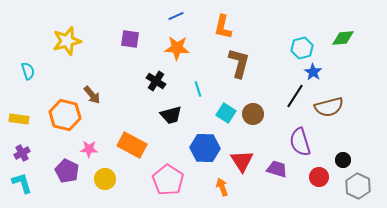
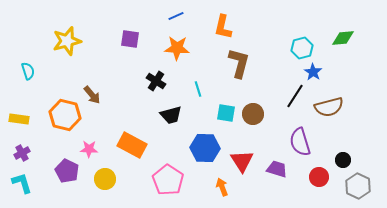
cyan square: rotated 24 degrees counterclockwise
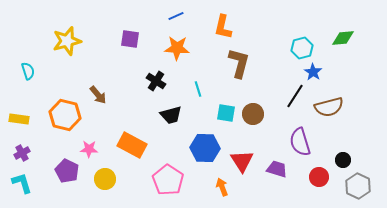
brown arrow: moved 6 px right
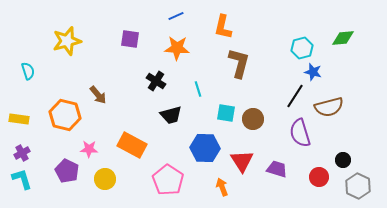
blue star: rotated 18 degrees counterclockwise
brown circle: moved 5 px down
purple semicircle: moved 9 px up
cyan L-shape: moved 4 px up
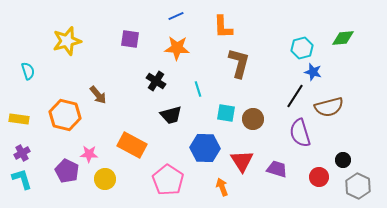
orange L-shape: rotated 15 degrees counterclockwise
pink star: moved 5 px down
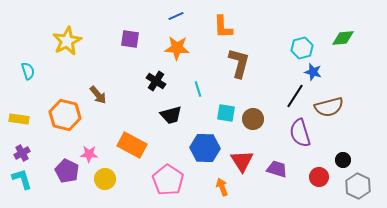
yellow star: rotated 12 degrees counterclockwise
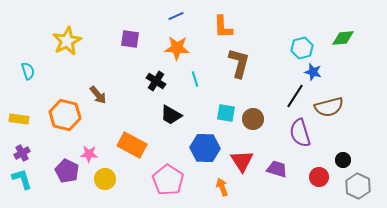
cyan line: moved 3 px left, 10 px up
black trapezoid: rotated 45 degrees clockwise
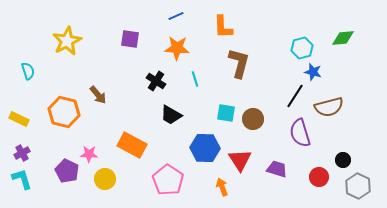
orange hexagon: moved 1 px left, 3 px up
yellow rectangle: rotated 18 degrees clockwise
red triangle: moved 2 px left, 1 px up
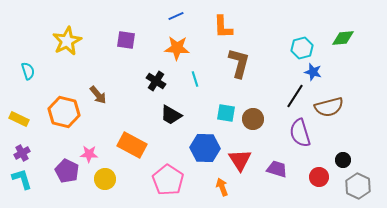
purple square: moved 4 px left, 1 px down
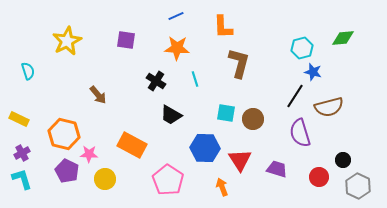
orange hexagon: moved 22 px down
